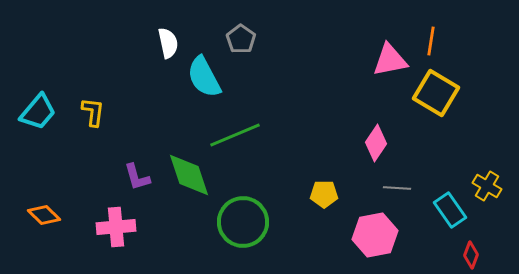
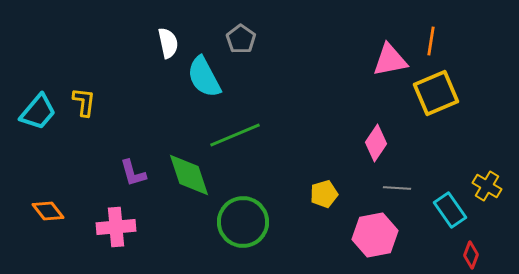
yellow square: rotated 36 degrees clockwise
yellow L-shape: moved 9 px left, 10 px up
purple L-shape: moved 4 px left, 4 px up
yellow pentagon: rotated 16 degrees counterclockwise
orange diamond: moved 4 px right, 4 px up; rotated 8 degrees clockwise
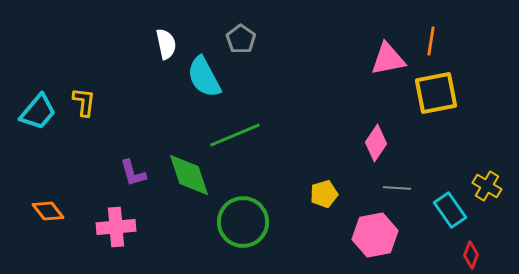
white semicircle: moved 2 px left, 1 px down
pink triangle: moved 2 px left, 1 px up
yellow square: rotated 12 degrees clockwise
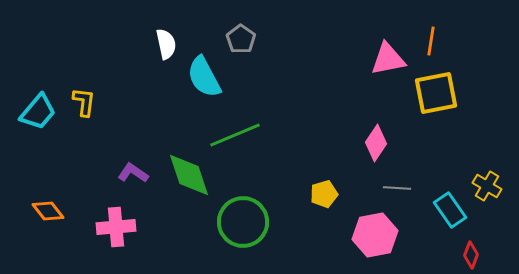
purple L-shape: rotated 140 degrees clockwise
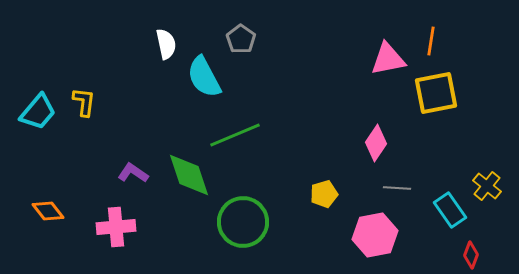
yellow cross: rotated 8 degrees clockwise
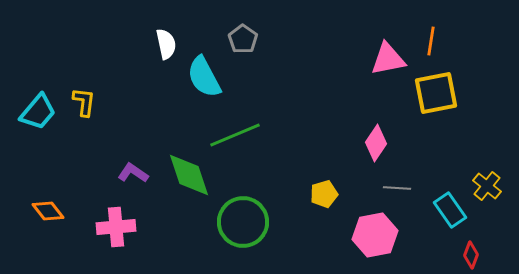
gray pentagon: moved 2 px right
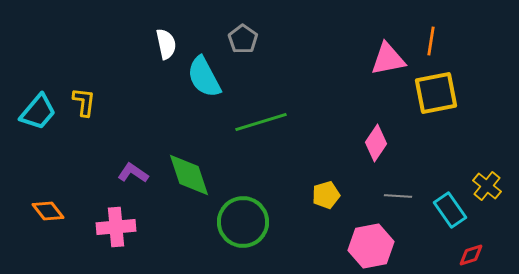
green line: moved 26 px right, 13 px up; rotated 6 degrees clockwise
gray line: moved 1 px right, 8 px down
yellow pentagon: moved 2 px right, 1 px down
pink hexagon: moved 4 px left, 11 px down
red diamond: rotated 52 degrees clockwise
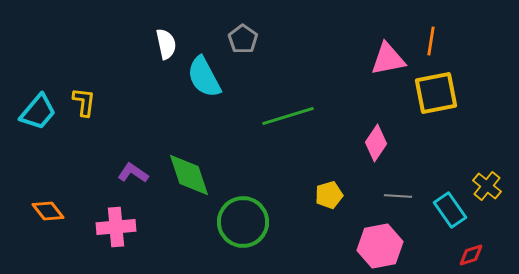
green line: moved 27 px right, 6 px up
yellow pentagon: moved 3 px right
pink hexagon: moved 9 px right
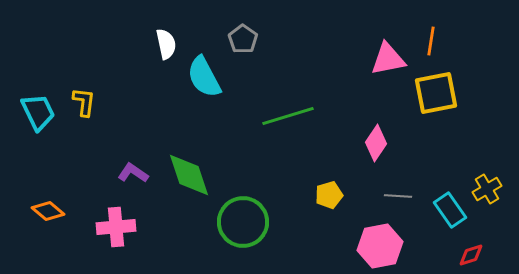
cyan trapezoid: rotated 66 degrees counterclockwise
yellow cross: moved 3 px down; rotated 20 degrees clockwise
orange diamond: rotated 12 degrees counterclockwise
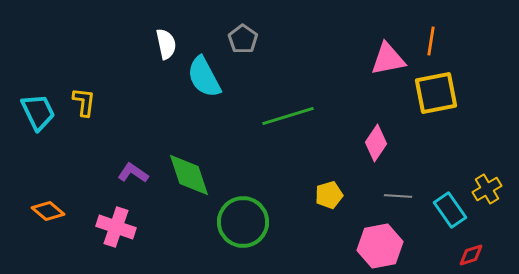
pink cross: rotated 24 degrees clockwise
